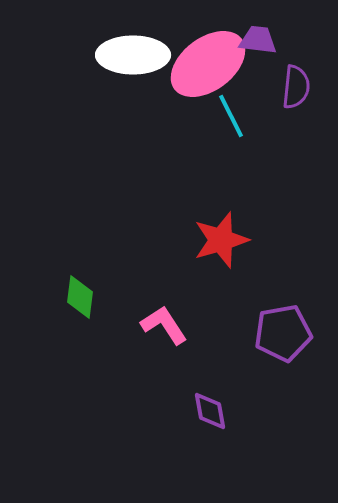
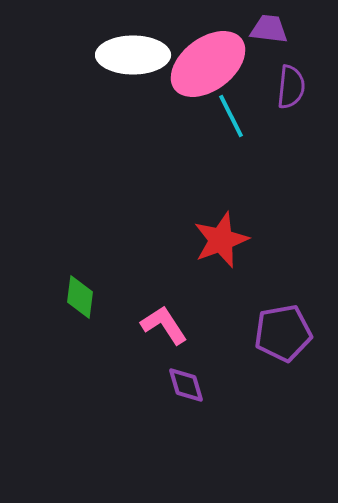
purple trapezoid: moved 11 px right, 11 px up
purple semicircle: moved 5 px left
red star: rotated 4 degrees counterclockwise
purple diamond: moved 24 px left, 26 px up; rotated 6 degrees counterclockwise
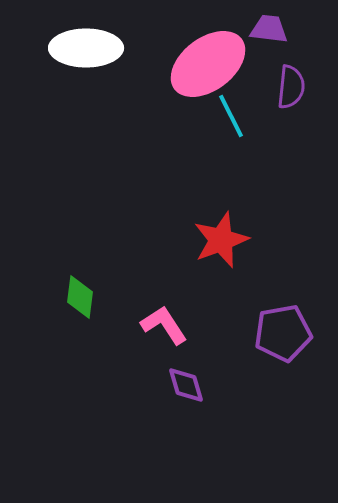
white ellipse: moved 47 px left, 7 px up
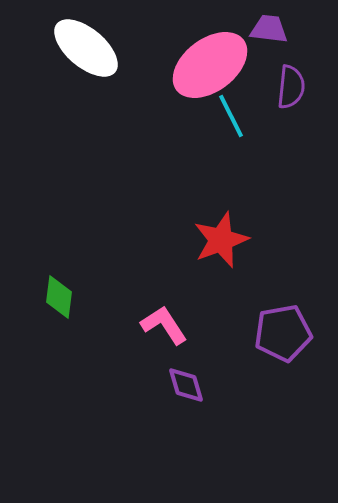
white ellipse: rotated 40 degrees clockwise
pink ellipse: moved 2 px right, 1 px down
green diamond: moved 21 px left
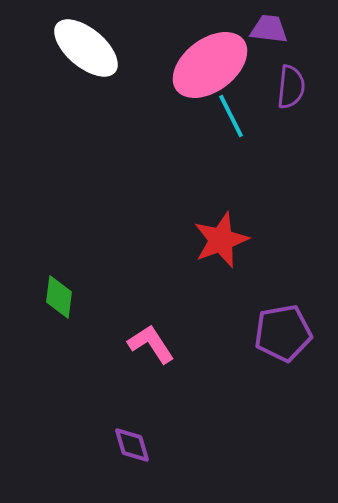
pink L-shape: moved 13 px left, 19 px down
purple diamond: moved 54 px left, 60 px down
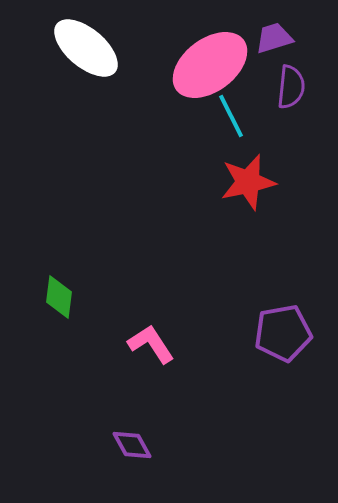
purple trapezoid: moved 5 px right, 9 px down; rotated 24 degrees counterclockwise
red star: moved 27 px right, 58 px up; rotated 8 degrees clockwise
purple diamond: rotated 12 degrees counterclockwise
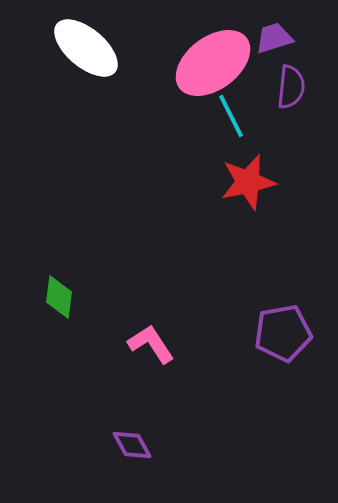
pink ellipse: moved 3 px right, 2 px up
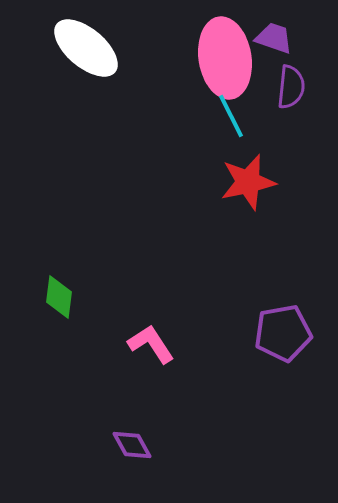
purple trapezoid: rotated 36 degrees clockwise
pink ellipse: moved 12 px right, 5 px up; rotated 62 degrees counterclockwise
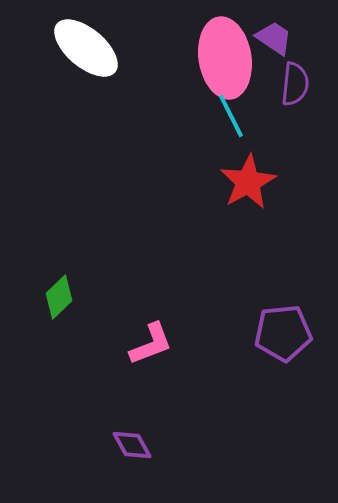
purple trapezoid: rotated 15 degrees clockwise
purple semicircle: moved 4 px right, 3 px up
red star: rotated 16 degrees counterclockwise
green diamond: rotated 39 degrees clockwise
purple pentagon: rotated 4 degrees clockwise
pink L-shape: rotated 102 degrees clockwise
